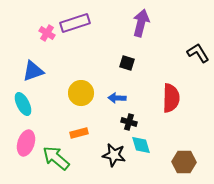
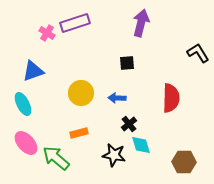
black square: rotated 21 degrees counterclockwise
black cross: moved 2 px down; rotated 35 degrees clockwise
pink ellipse: rotated 60 degrees counterclockwise
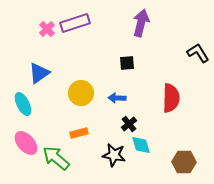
pink cross: moved 4 px up; rotated 14 degrees clockwise
blue triangle: moved 6 px right, 2 px down; rotated 15 degrees counterclockwise
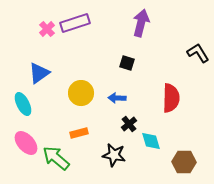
black square: rotated 21 degrees clockwise
cyan diamond: moved 10 px right, 4 px up
